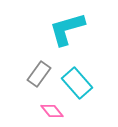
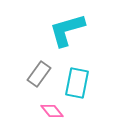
cyan L-shape: moved 1 px down
cyan rectangle: rotated 52 degrees clockwise
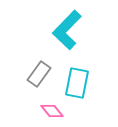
cyan L-shape: rotated 30 degrees counterclockwise
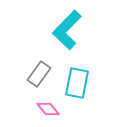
pink diamond: moved 4 px left, 2 px up
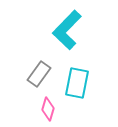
pink diamond: rotated 55 degrees clockwise
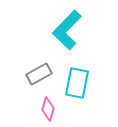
gray rectangle: rotated 25 degrees clockwise
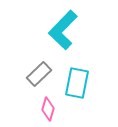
cyan L-shape: moved 4 px left
gray rectangle: rotated 15 degrees counterclockwise
